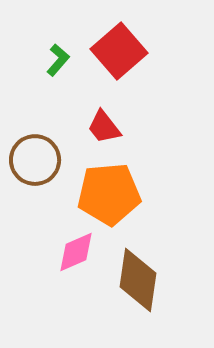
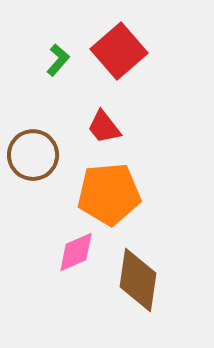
brown circle: moved 2 px left, 5 px up
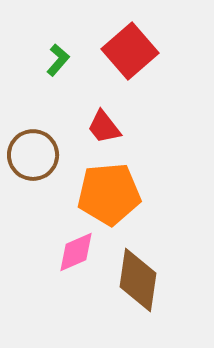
red square: moved 11 px right
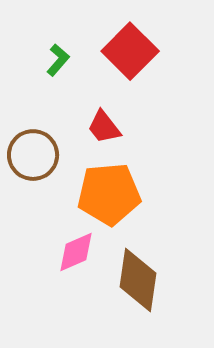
red square: rotated 4 degrees counterclockwise
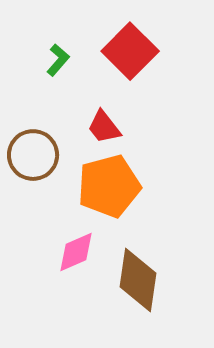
orange pentagon: moved 8 px up; rotated 10 degrees counterclockwise
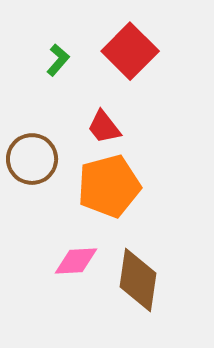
brown circle: moved 1 px left, 4 px down
pink diamond: moved 9 px down; rotated 21 degrees clockwise
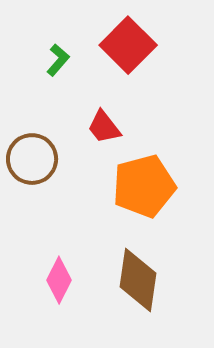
red square: moved 2 px left, 6 px up
orange pentagon: moved 35 px right
pink diamond: moved 17 px left, 19 px down; rotated 60 degrees counterclockwise
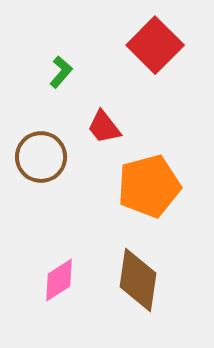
red square: moved 27 px right
green L-shape: moved 3 px right, 12 px down
brown circle: moved 9 px right, 2 px up
orange pentagon: moved 5 px right
pink diamond: rotated 30 degrees clockwise
